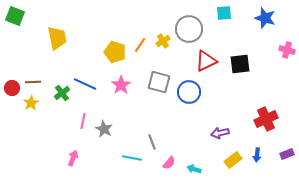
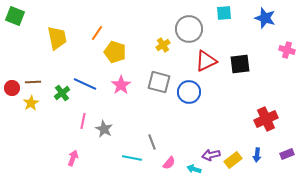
yellow cross: moved 4 px down
orange line: moved 43 px left, 12 px up
purple arrow: moved 9 px left, 22 px down
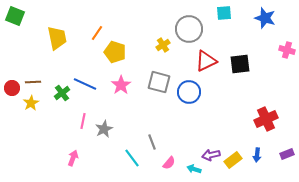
gray star: rotated 18 degrees clockwise
cyan line: rotated 42 degrees clockwise
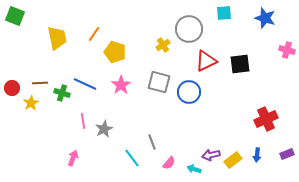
orange line: moved 3 px left, 1 px down
brown line: moved 7 px right, 1 px down
green cross: rotated 35 degrees counterclockwise
pink line: rotated 21 degrees counterclockwise
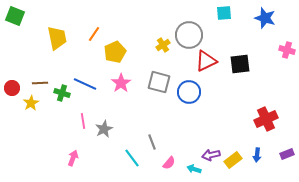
gray circle: moved 6 px down
yellow pentagon: rotated 30 degrees clockwise
pink star: moved 2 px up
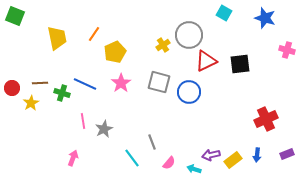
cyan square: rotated 35 degrees clockwise
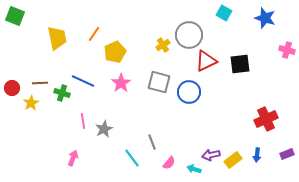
blue line: moved 2 px left, 3 px up
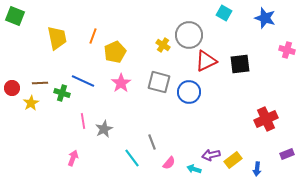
orange line: moved 1 px left, 2 px down; rotated 14 degrees counterclockwise
yellow cross: rotated 24 degrees counterclockwise
blue arrow: moved 14 px down
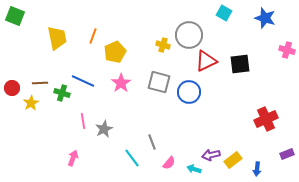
yellow cross: rotated 16 degrees counterclockwise
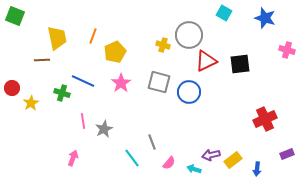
brown line: moved 2 px right, 23 px up
red cross: moved 1 px left
